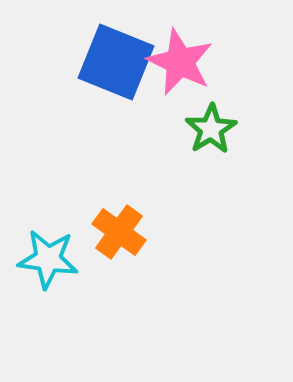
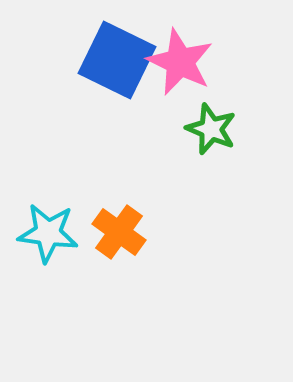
blue square: moved 1 px right, 2 px up; rotated 4 degrees clockwise
green star: rotated 18 degrees counterclockwise
cyan star: moved 26 px up
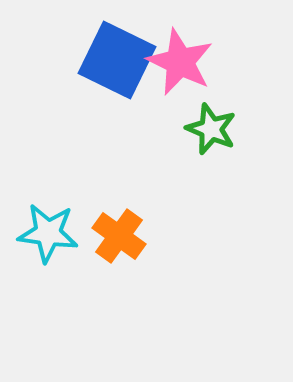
orange cross: moved 4 px down
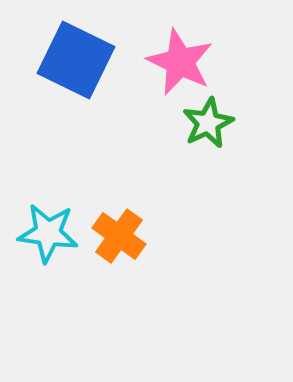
blue square: moved 41 px left
green star: moved 3 px left, 6 px up; rotated 24 degrees clockwise
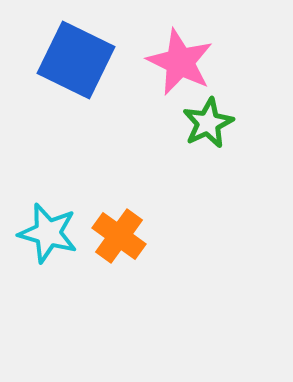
cyan star: rotated 8 degrees clockwise
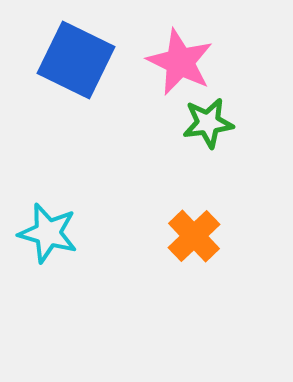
green star: rotated 18 degrees clockwise
orange cross: moved 75 px right; rotated 10 degrees clockwise
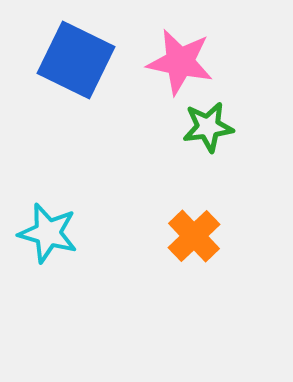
pink star: rotated 14 degrees counterclockwise
green star: moved 4 px down
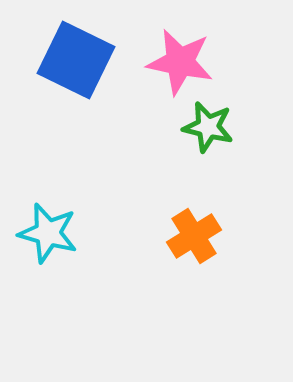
green star: rotated 21 degrees clockwise
orange cross: rotated 12 degrees clockwise
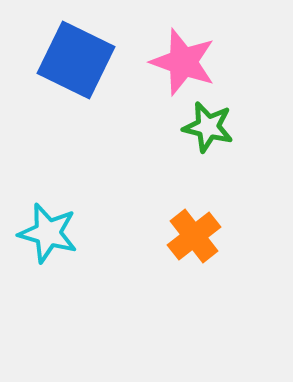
pink star: moved 3 px right; rotated 8 degrees clockwise
orange cross: rotated 6 degrees counterclockwise
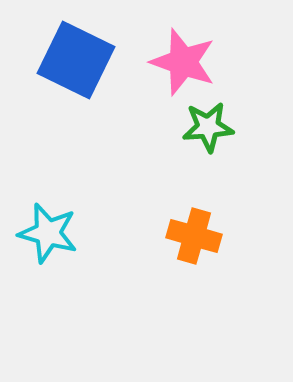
green star: rotated 18 degrees counterclockwise
orange cross: rotated 36 degrees counterclockwise
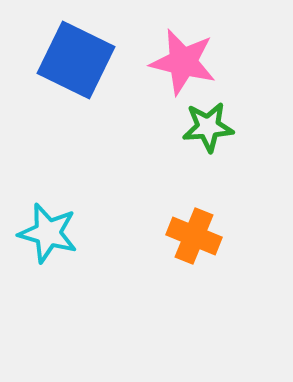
pink star: rotated 6 degrees counterclockwise
orange cross: rotated 6 degrees clockwise
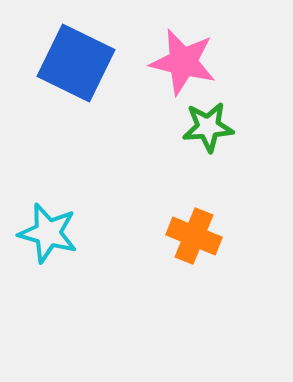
blue square: moved 3 px down
